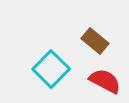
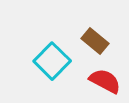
cyan square: moved 1 px right, 8 px up
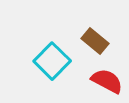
red semicircle: moved 2 px right
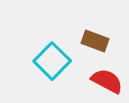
brown rectangle: rotated 20 degrees counterclockwise
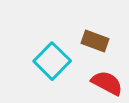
red semicircle: moved 2 px down
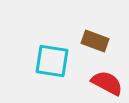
cyan square: rotated 36 degrees counterclockwise
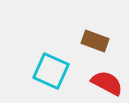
cyan square: moved 1 px left, 10 px down; rotated 15 degrees clockwise
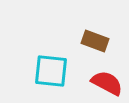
cyan square: rotated 18 degrees counterclockwise
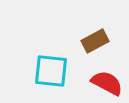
brown rectangle: rotated 48 degrees counterclockwise
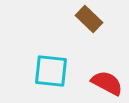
brown rectangle: moved 6 px left, 22 px up; rotated 72 degrees clockwise
